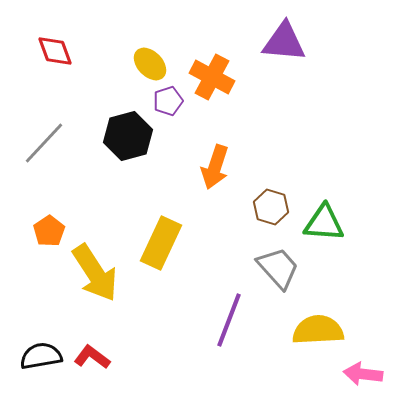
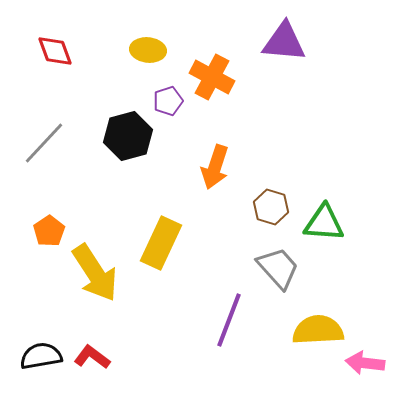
yellow ellipse: moved 2 px left, 14 px up; rotated 40 degrees counterclockwise
pink arrow: moved 2 px right, 11 px up
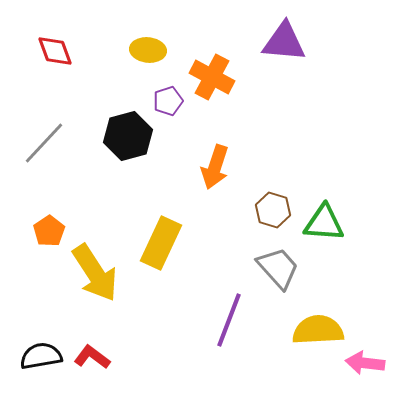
brown hexagon: moved 2 px right, 3 px down
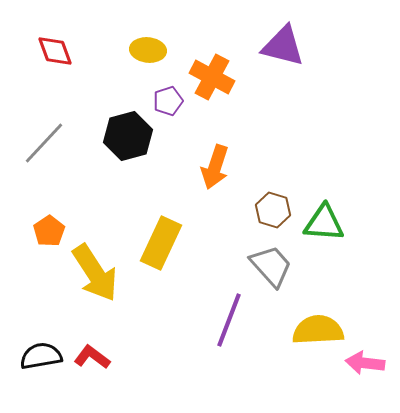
purple triangle: moved 1 px left, 4 px down; rotated 9 degrees clockwise
gray trapezoid: moved 7 px left, 2 px up
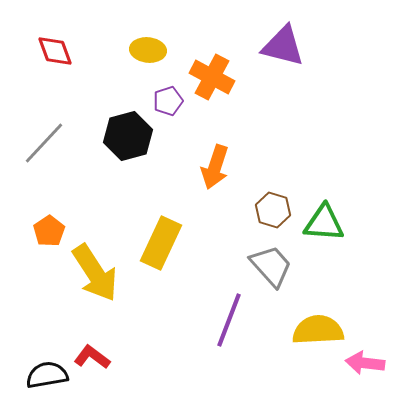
black semicircle: moved 6 px right, 19 px down
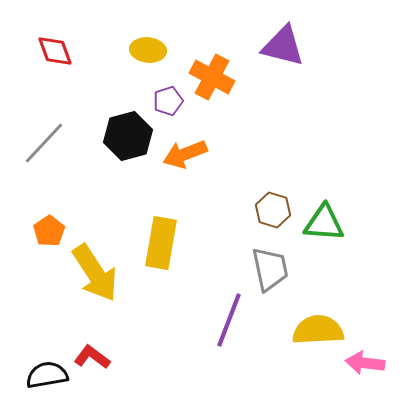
orange arrow: moved 30 px left, 13 px up; rotated 51 degrees clockwise
yellow rectangle: rotated 15 degrees counterclockwise
gray trapezoid: moved 1 px left, 3 px down; rotated 30 degrees clockwise
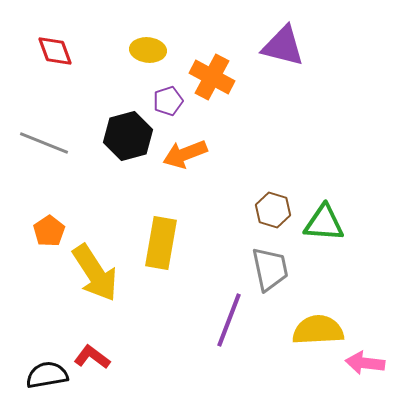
gray line: rotated 69 degrees clockwise
